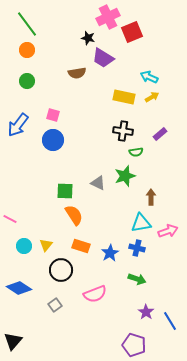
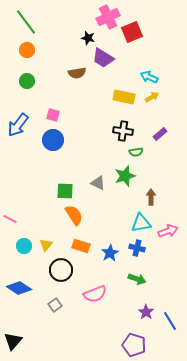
green line: moved 1 px left, 2 px up
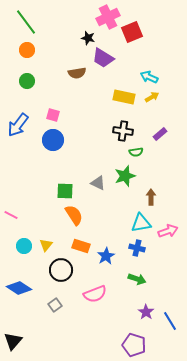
pink line: moved 1 px right, 4 px up
blue star: moved 4 px left, 3 px down
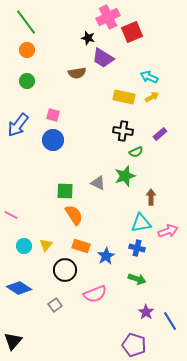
green semicircle: rotated 16 degrees counterclockwise
black circle: moved 4 px right
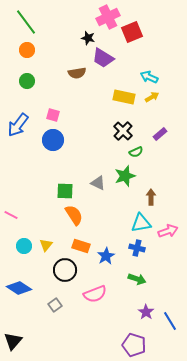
black cross: rotated 36 degrees clockwise
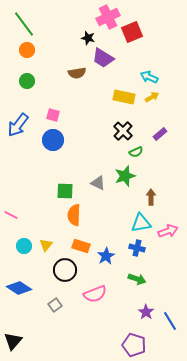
green line: moved 2 px left, 2 px down
orange semicircle: rotated 145 degrees counterclockwise
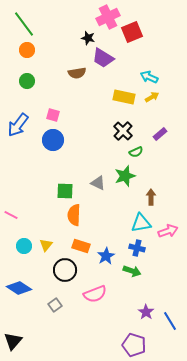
green arrow: moved 5 px left, 8 px up
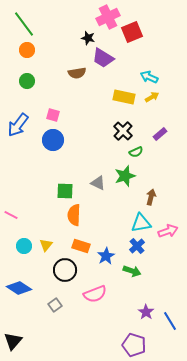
brown arrow: rotated 14 degrees clockwise
blue cross: moved 2 px up; rotated 35 degrees clockwise
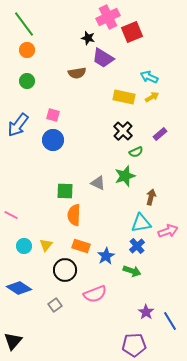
purple pentagon: rotated 20 degrees counterclockwise
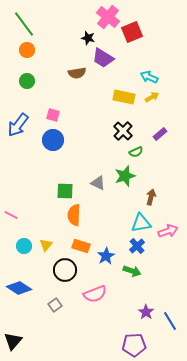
pink cross: rotated 25 degrees counterclockwise
